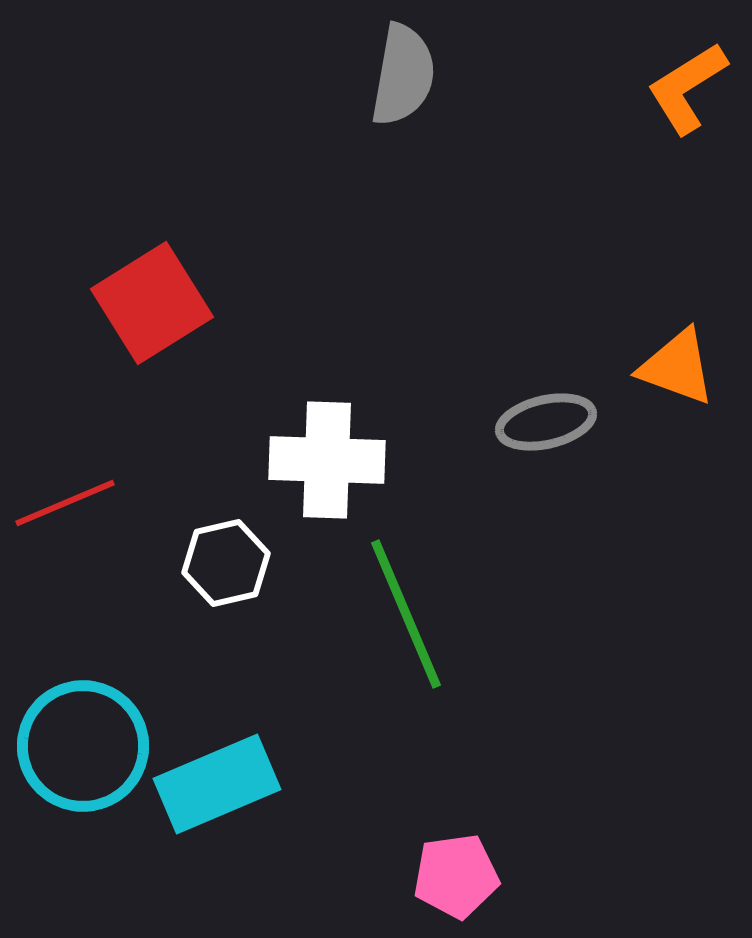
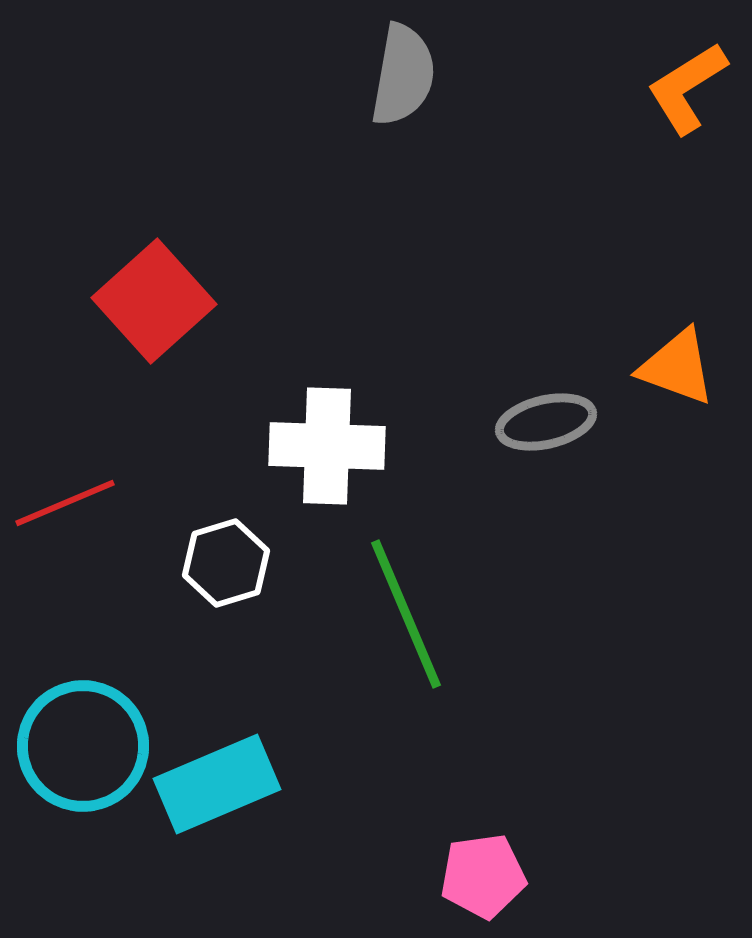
red square: moved 2 px right, 2 px up; rotated 10 degrees counterclockwise
white cross: moved 14 px up
white hexagon: rotated 4 degrees counterclockwise
pink pentagon: moved 27 px right
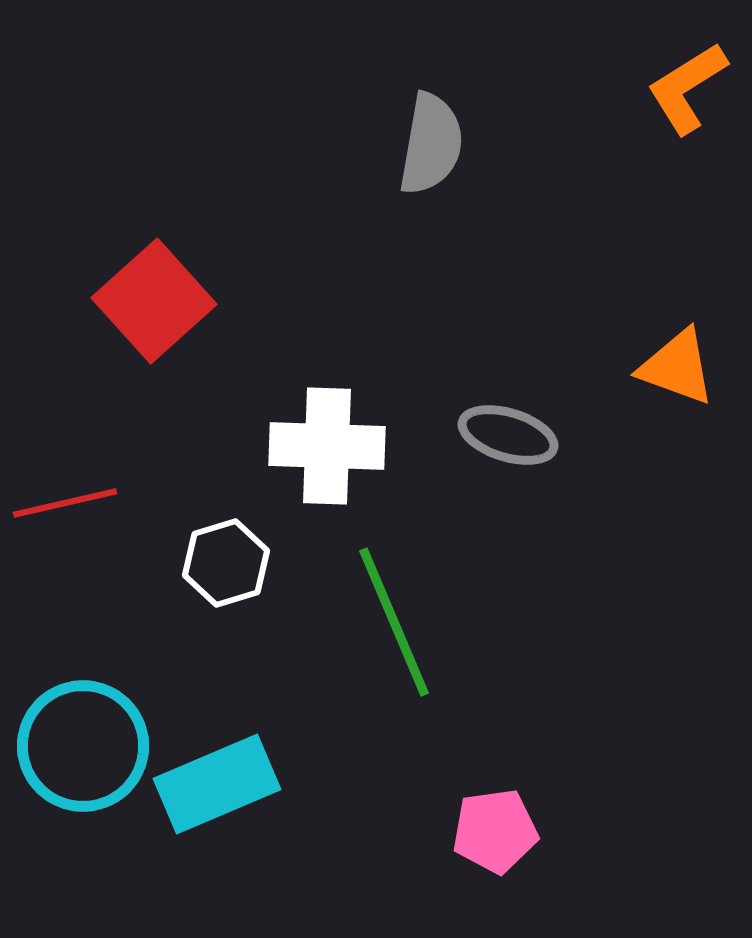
gray semicircle: moved 28 px right, 69 px down
gray ellipse: moved 38 px left, 13 px down; rotated 30 degrees clockwise
red line: rotated 10 degrees clockwise
green line: moved 12 px left, 8 px down
pink pentagon: moved 12 px right, 45 px up
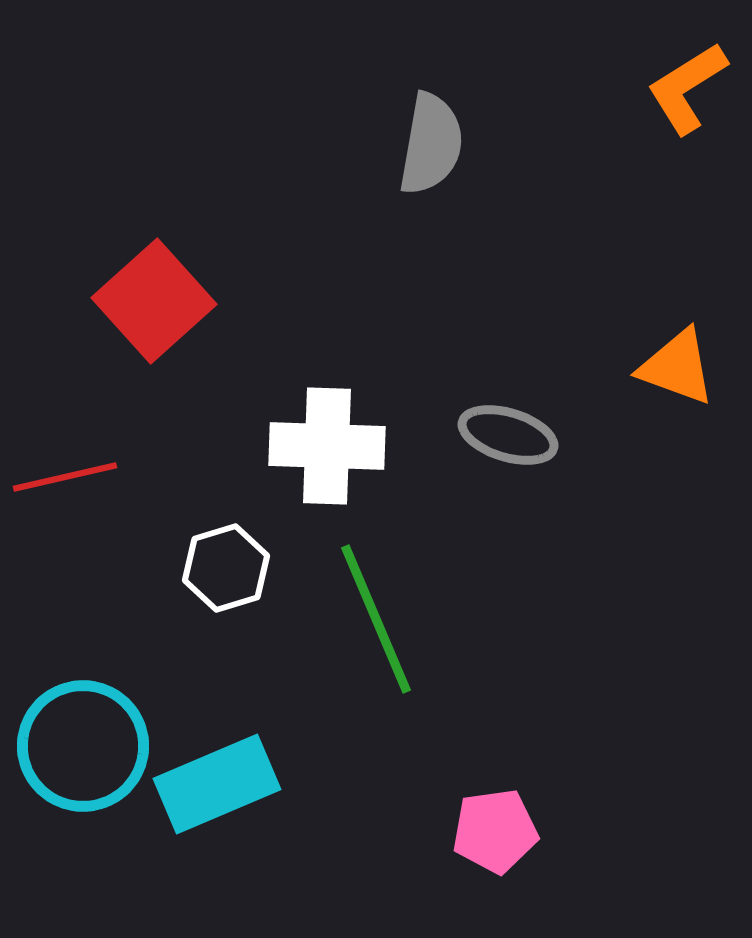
red line: moved 26 px up
white hexagon: moved 5 px down
green line: moved 18 px left, 3 px up
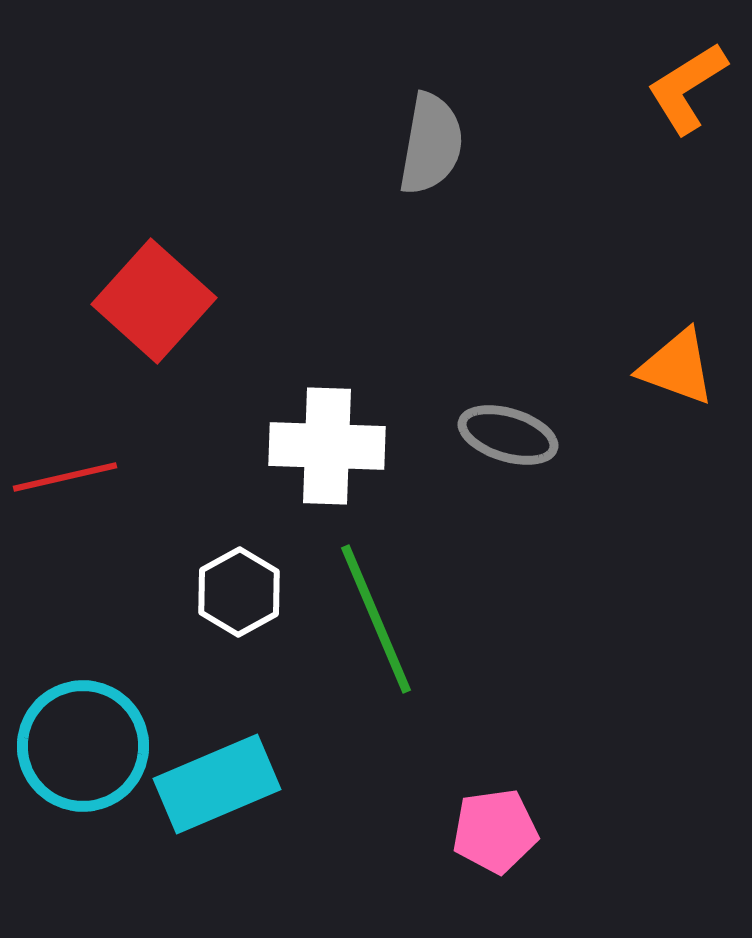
red square: rotated 6 degrees counterclockwise
white hexagon: moved 13 px right, 24 px down; rotated 12 degrees counterclockwise
